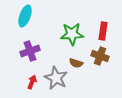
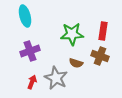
cyan ellipse: rotated 35 degrees counterclockwise
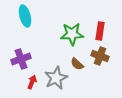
red rectangle: moved 3 px left
purple cross: moved 9 px left, 8 px down
brown semicircle: moved 1 px right, 1 px down; rotated 24 degrees clockwise
gray star: rotated 20 degrees clockwise
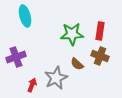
purple cross: moved 5 px left, 2 px up
red arrow: moved 3 px down
